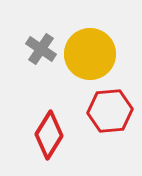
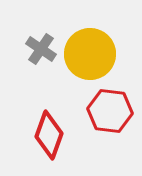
red hexagon: rotated 12 degrees clockwise
red diamond: rotated 12 degrees counterclockwise
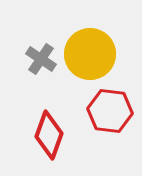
gray cross: moved 10 px down
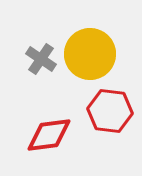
red diamond: rotated 63 degrees clockwise
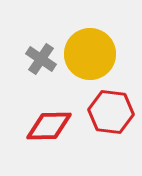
red hexagon: moved 1 px right, 1 px down
red diamond: moved 9 px up; rotated 6 degrees clockwise
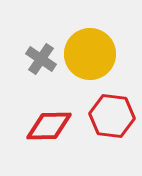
red hexagon: moved 1 px right, 4 px down
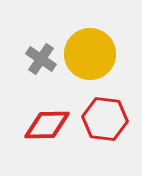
red hexagon: moved 7 px left, 3 px down
red diamond: moved 2 px left, 1 px up
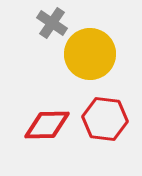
gray cross: moved 11 px right, 36 px up
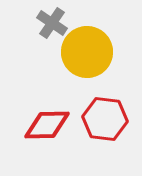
yellow circle: moved 3 px left, 2 px up
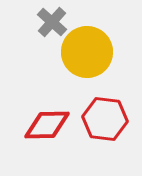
gray cross: moved 1 px up; rotated 8 degrees clockwise
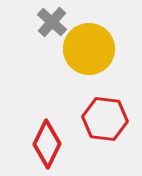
yellow circle: moved 2 px right, 3 px up
red diamond: moved 19 px down; rotated 63 degrees counterclockwise
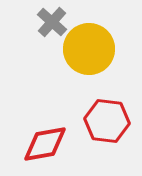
red hexagon: moved 2 px right, 2 px down
red diamond: moved 2 px left; rotated 54 degrees clockwise
